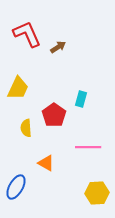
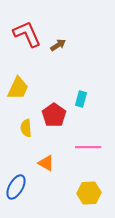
brown arrow: moved 2 px up
yellow hexagon: moved 8 px left
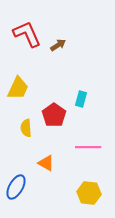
yellow hexagon: rotated 10 degrees clockwise
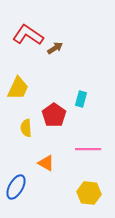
red L-shape: moved 1 px right, 1 px down; rotated 32 degrees counterclockwise
brown arrow: moved 3 px left, 3 px down
pink line: moved 2 px down
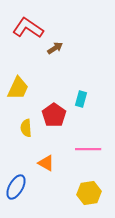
red L-shape: moved 7 px up
yellow hexagon: rotated 15 degrees counterclockwise
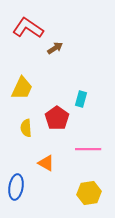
yellow trapezoid: moved 4 px right
red pentagon: moved 3 px right, 3 px down
blue ellipse: rotated 20 degrees counterclockwise
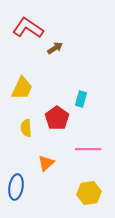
orange triangle: rotated 48 degrees clockwise
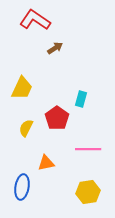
red L-shape: moved 7 px right, 8 px up
yellow semicircle: rotated 30 degrees clockwise
orange triangle: rotated 30 degrees clockwise
blue ellipse: moved 6 px right
yellow hexagon: moved 1 px left, 1 px up
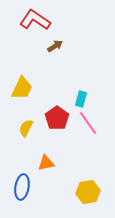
brown arrow: moved 2 px up
pink line: moved 26 px up; rotated 55 degrees clockwise
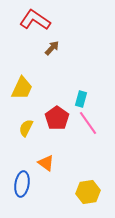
brown arrow: moved 3 px left, 2 px down; rotated 14 degrees counterclockwise
orange triangle: rotated 48 degrees clockwise
blue ellipse: moved 3 px up
